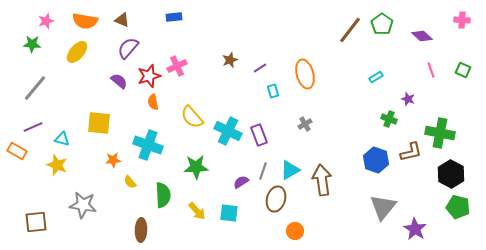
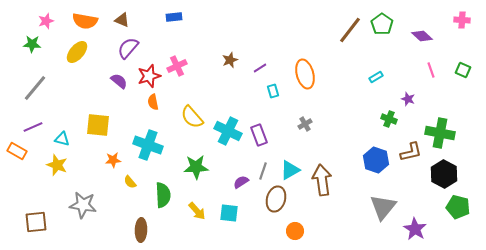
yellow square at (99, 123): moved 1 px left, 2 px down
black hexagon at (451, 174): moved 7 px left
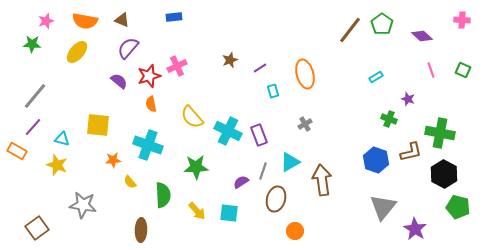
gray line at (35, 88): moved 8 px down
orange semicircle at (153, 102): moved 2 px left, 2 px down
purple line at (33, 127): rotated 24 degrees counterclockwise
cyan triangle at (290, 170): moved 8 px up
brown square at (36, 222): moved 1 px right, 6 px down; rotated 30 degrees counterclockwise
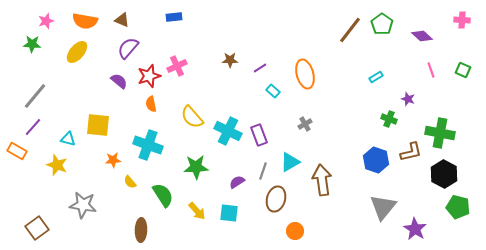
brown star at (230, 60): rotated 21 degrees clockwise
cyan rectangle at (273, 91): rotated 32 degrees counterclockwise
cyan triangle at (62, 139): moved 6 px right
purple semicircle at (241, 182): moved 4 px left
green semicircle at (163, 195): rotated 30 degrees counterclockwise
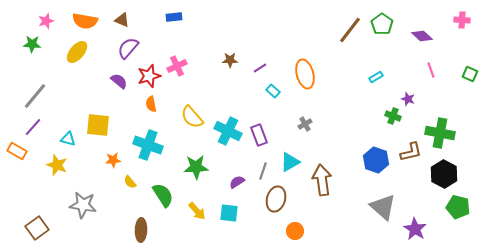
green square at (463, 70): moved 7 px right, 4 px down
green cross at (389, 119): moved 4 px right, 3 px up
gray triangle at (383, 207): rotated 28 degrees counterclockwise
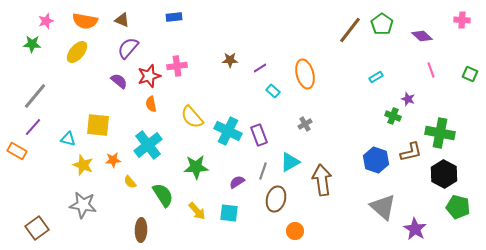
pink cross at (177, 66): rotated 18 degrees clockwise
cyan cross at (148, 145): rotated 32 degrees clockwise
yellow star at (57, 165): moved 26 px right
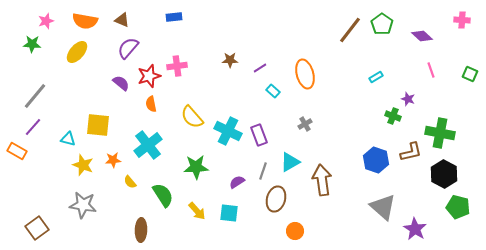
purple semicircle at (119, 81): moved 2 px right, 2 px down
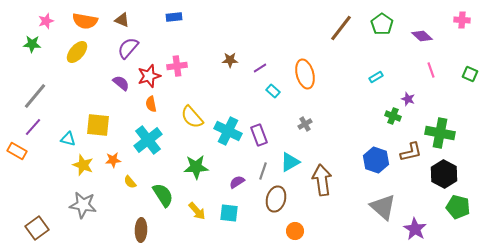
brown line at (350, 30): moved 9 px left, 2 px up
cyan cross at (148, 145): moved 5 px up
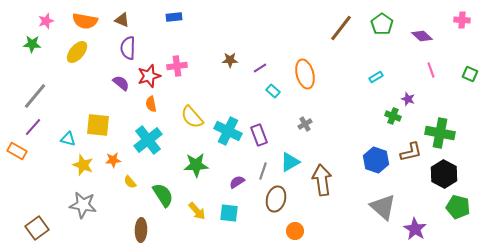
purple semicircle at (128, 48): rotated 40 degrees counterclockwise
green star at (196, 167): moved 2 px up
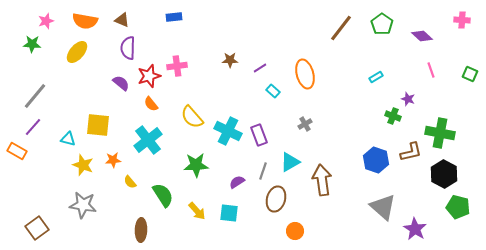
orange semicircle at (151, 104): rotated 28 degrees counterclockwise
